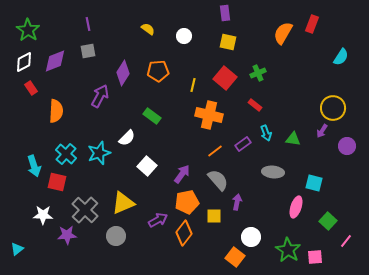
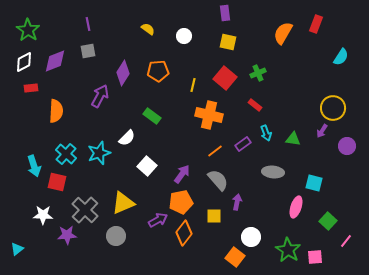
red rectangle at (312, 24): moved 4 px right
red rectangle at (31, 88): rotated 64 degrees counterclockwise
orange pentagon at (187, 202): moved 6 px left
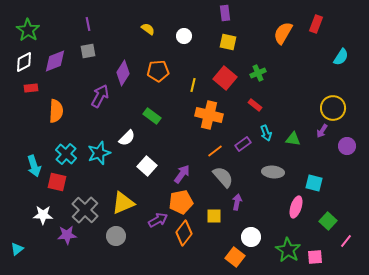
gray semicircle at (218, 180): moved 5 px right, 3 px up
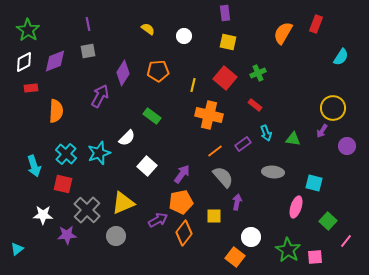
red square at (57, 182): moved 6 px right, 2 px down
gray cross at (85, 210): moved 2 px right
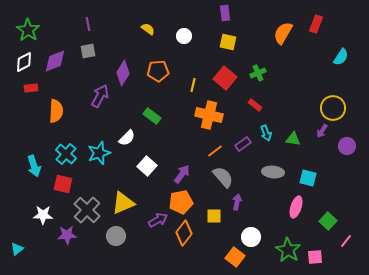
cyan square at (314, 183): moved 6 px left, 5 px up
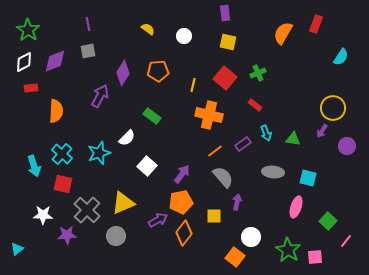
cyan cross at (66, 154): moved 4 px left
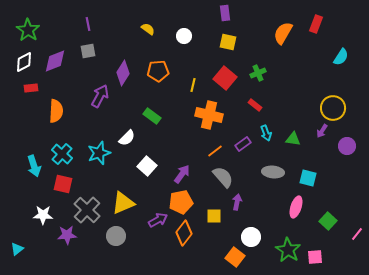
pink line at (346, 241): moved 11 px right, 7 px up
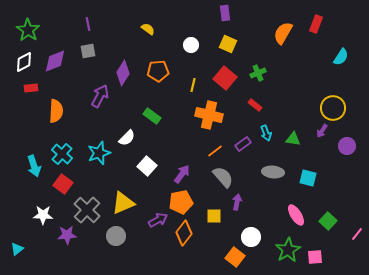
white circle at (184, 36): moved 7 px right, 9 px down
yellow square at (228, 42): moved 2 px down; rotated 12 degrees clockwise
red square at (63, 184): rotated 24 degrees clockwise
pink ellipse at (296, 207): moved 8 px down; rotated 50 degrees counterclockwise
green star at (288, 250): rotated 10 degrees clockwise
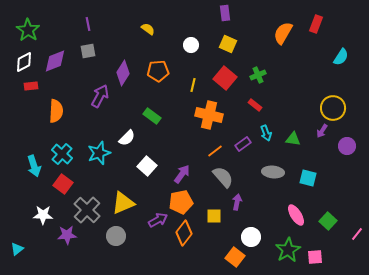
green cross at (258, 73): moved 2 px down
red rectangle at (31, 88): moved 2 px up
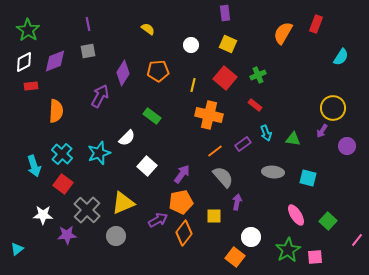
pink line at (357, 234): moved 6 px down
